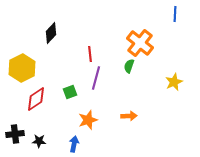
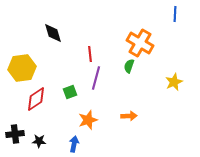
black diamond: moved 2 px right; rotated 60 degrees counterclockwise
orange cross: rotated 8 degrees counterclockwise
yellow hexagon: rotated 20 degrees clockwise
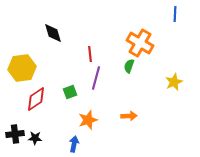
black star: moved 4 px left, 3 px up
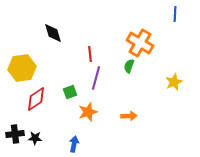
orange star: moved 8 px up
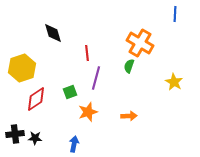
red line: moved 3 px left, 1 px up
yellow hexagon: rotated 12 degrees counterclockwise
yellow star: rotated 18 degrees counterclockwise
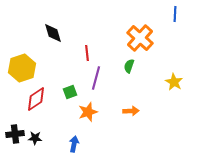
orange cross: moved 5 px up; rotated 12 degrees clockwise
orange arrow: moved 2 px right, 5 px up
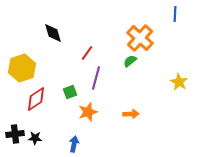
red line: rotated 42 degrees clockwise
green semicircle: moved 1 px right, 5 px up; rotated 32 degrees clockwise
yellow star: moved 5 px right
orange arrow: moved 3 px down
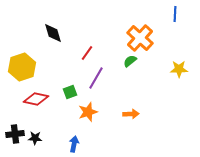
yellow hexagon: moved 1 px up
purple line: rotated 15 degrees clockwise
yellow star: moved 13 px up; rotated 30 degrees counterclockwise
red diamond: rotated 45 degrees clockwise
